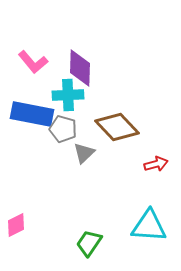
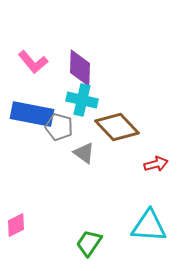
cyan cross: moved 14 px right, 5 px down; rotated 16 degrees clockwise
gray pentagon: moved 4 px left, 2 px up
gray triangle: rotated 40 degrees counterclockwise
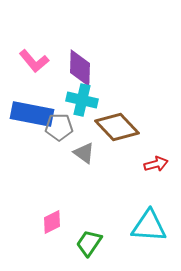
pink L-shape: moved 1 px right, 1 px up
gray pentagon: rotated 16 degrees counterclockwise
pink diamond: moved 36 px right, 3 px up
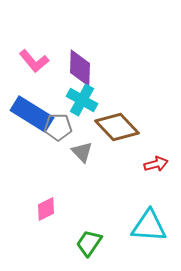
cyan cross: rotated 16 degrees clockwise
blue rectangle: rotated 21 degrees clockwise
gray pentagon: moved 1 px left
gray triangle: moved 2 px left, 1 px up; rotated 10 degrees clockwise
pink diamond: moved 6 px left, 13 px up
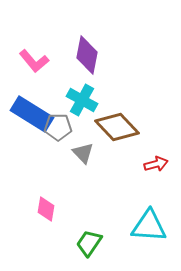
purple diamond: moved 7 px right, 13 px up; rotated 9 degrees clockwise
gray triangle: moved 1 px right, 1 px down
pink diamond: rotated 55 degrees counterclockwise
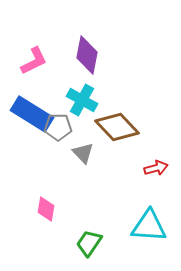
pink L-shape: rotated 76 degrees counterclockwise
red arrow: moved 4 px down
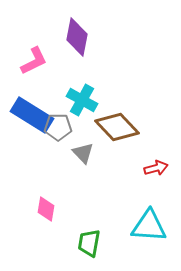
purple diamond: moved 10 px left, 18 px up
blue rectangle: moved 1 px down
green trapezoid: rotated 24 degrees counterclockwise
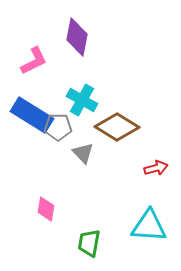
brown diamond: rotated 15 degrees counterclockwise
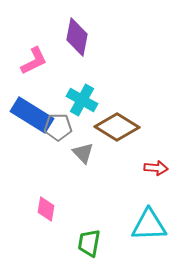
red arrow: rotated 20 degrees clockwise
cyan triangle: moved 1 px up; rotated 6 degrees counterclockwise
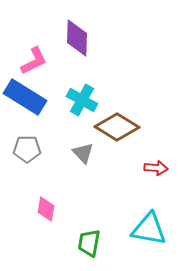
purple diamond: moved 1 px down; rotated 9 degrees counterclockwise
blue rectangle: moved 7 px left, 18 px up
gray pentagon: moved 31 px left, 22 px down
cyan triangle: moved 4 px down; rotated 12 degrees clockwise
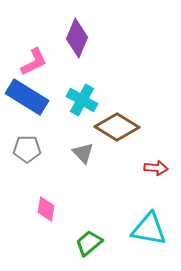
purple diamond: rotated 21 degrees clockwise
pink L-shape: moved 1 px down
blue rectangle: moved 2 px right
green trapezoid: rotated 40 degrees clockwise
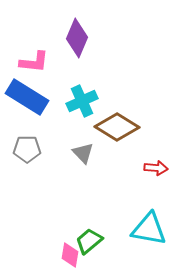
pink L-shape: rotated 32 degrees clockwise
cyan cross: moved 1 px down; rotated 36 degrees clockwise
pink diamond: moved 24 px right, 46 px down
green trapezoid: moved 2 px up
